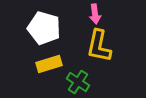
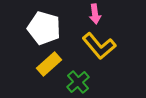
yellow L-shape: rotated 52 degrees counterclockwise
yellow rectangle: rotated 25 degrees counterclockwise
green cross: rotated 15 degrees clockwise
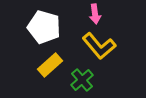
white pentagon: moved 1 px up
yellow rectangle: moved 1 px right, 1 px down
green cross: moved 4 px right, 2 px up
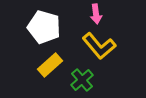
pink arrow: moved 1 px right
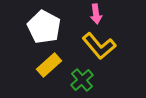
white pentagon: rotated 12 degrees clockwise
yellow rectangle: moved 1 px left
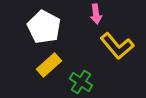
yellow L-shape: moved 18 px right
green cross: moved 1 px left, 2 px down; rotated 15 degrees counterclockwise
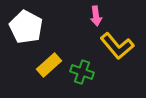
pink arrow: moved 2 px down
white pentagon: moved 18 px left
green cross: moved 1 px right, 10 px up; rotated 15 degrees counterclockwise
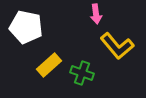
pink arrow: moved 2 px up
white pentagon: rotated 16 degrees counterclockwise
green cross: moved 1 px down
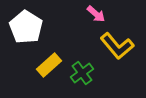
pink arrow: rotated 42 degrees counterclockwise
white pentagon: rotated 20 degrees clockwise
green cross: rotated 35 degrees clockwise
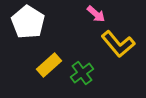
white pentagon: moved 2 px right, 5 px up
yellow L-shape: moved 1 px right, 2 px up
